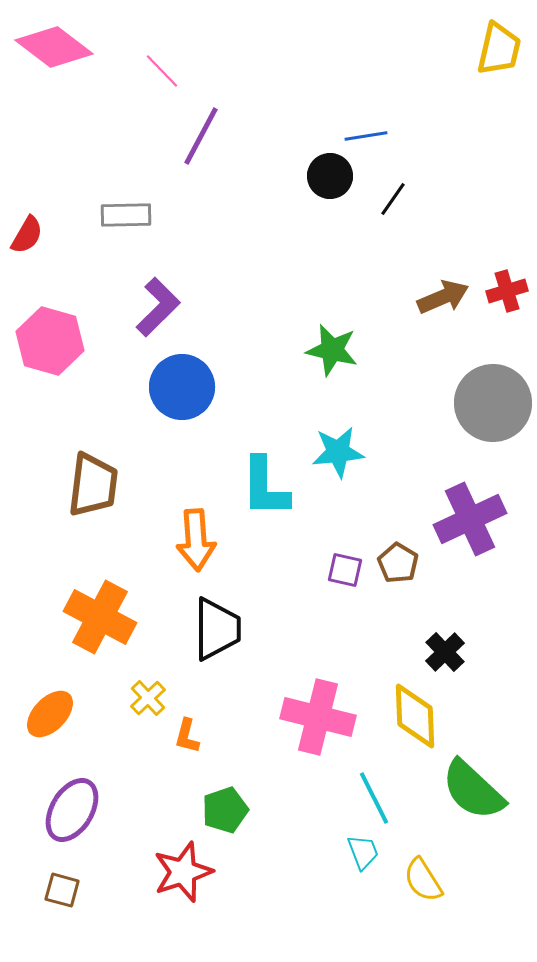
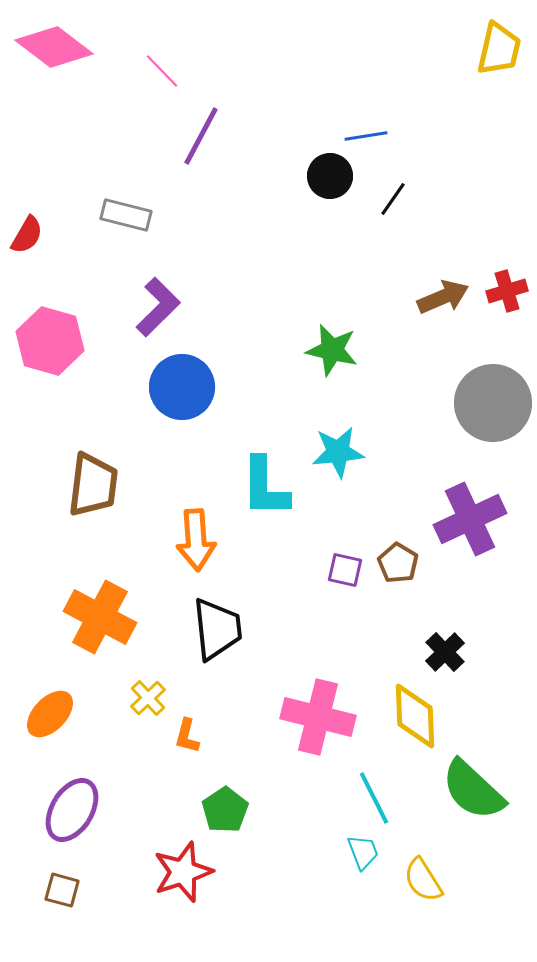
gray rectangle: rotated 15 degrees clockwise
black trapezoid: rotated 6 degrees counterclockwise
green pentagon: rotated 15 degrees counterclockwise
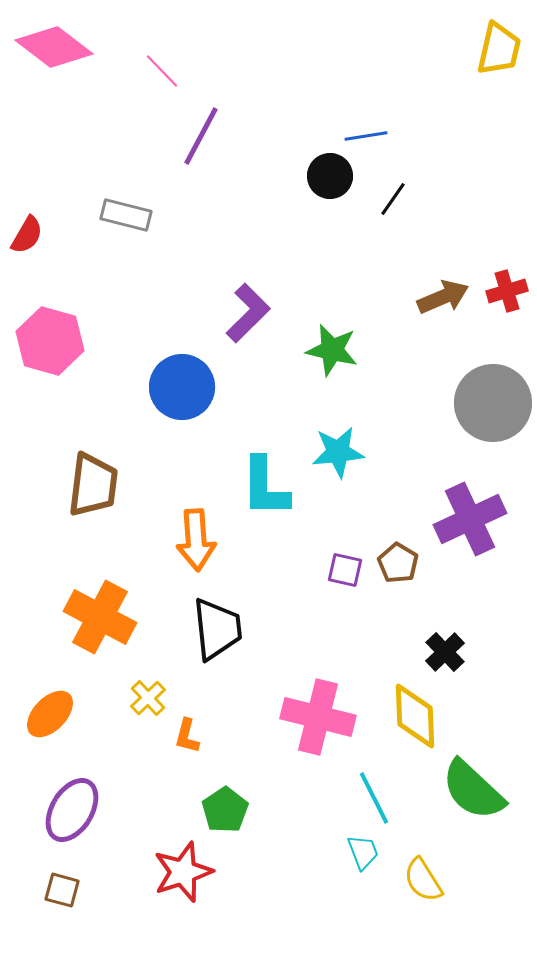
purple L-shape: moved 90 px right, 6 px down
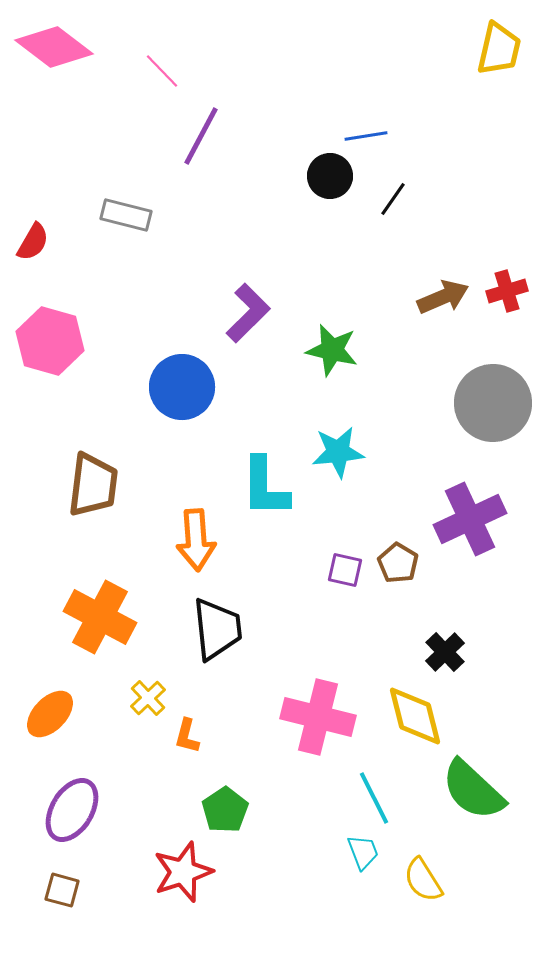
red semicircle: moved 6 px right, 7 px down
yellow diamond: rotated 12 degrees counterclockwise
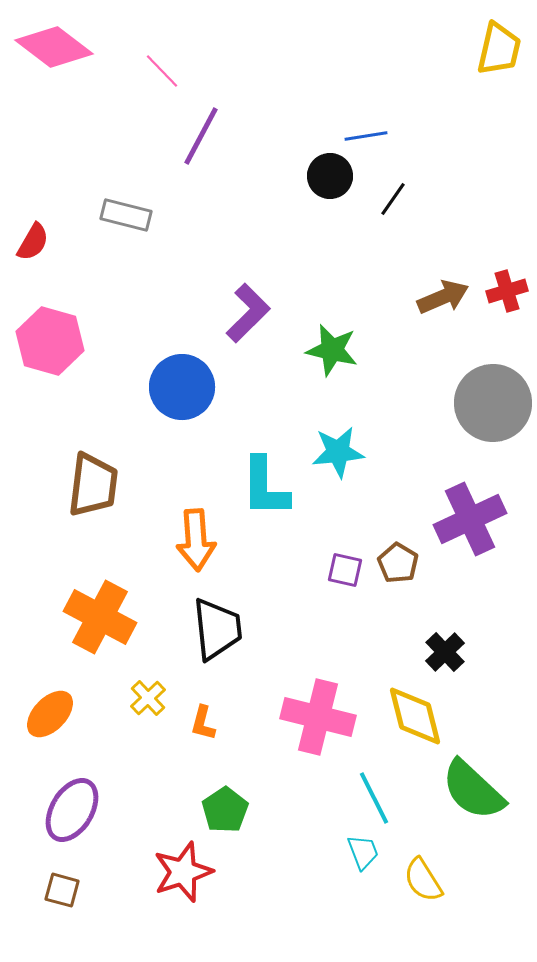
orange L-shape: moved 16 px right, 13 px up
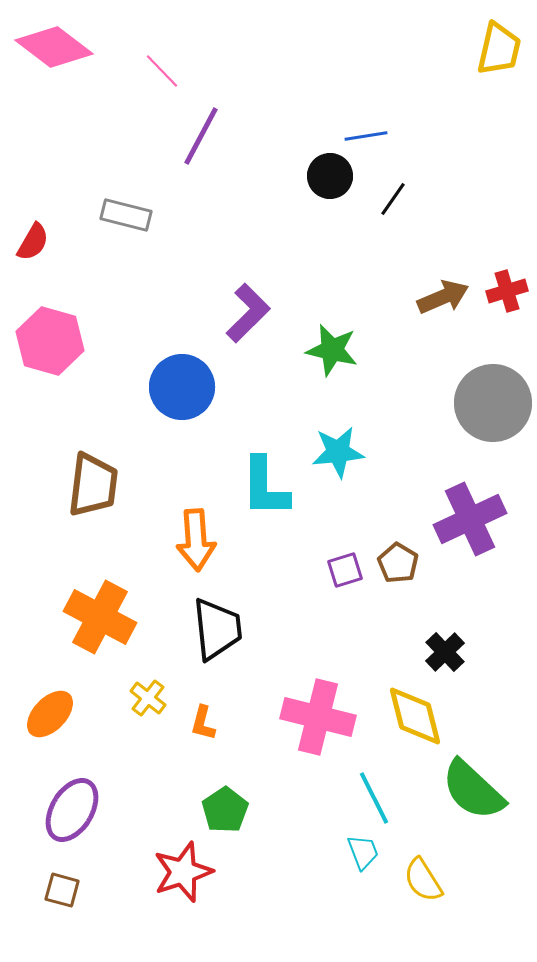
purple square: rotated 30 degrees counterclockwise
yellow cross: rotated 9 degrees counterclockwise
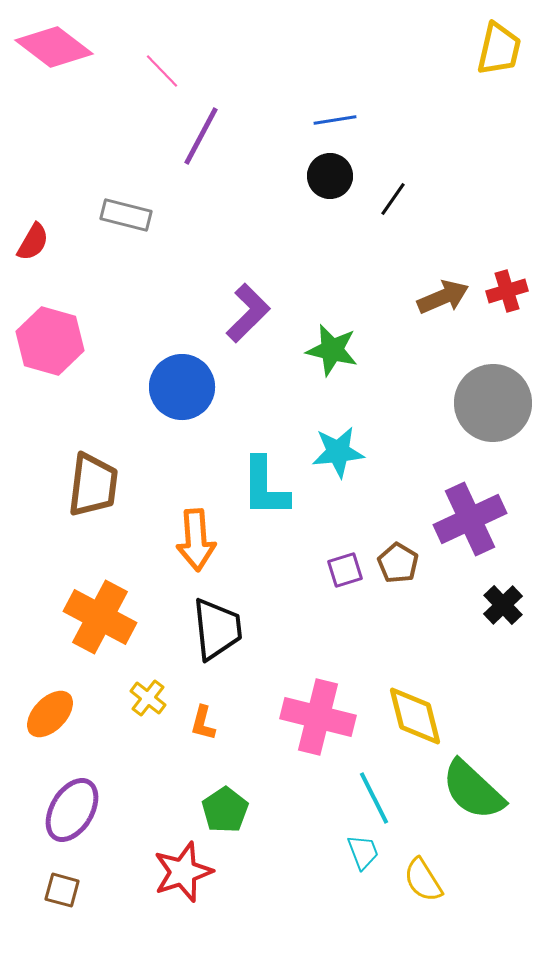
blue line: moved 31 px left, 16 px up
black cross: moved 58 px right, 47 px up
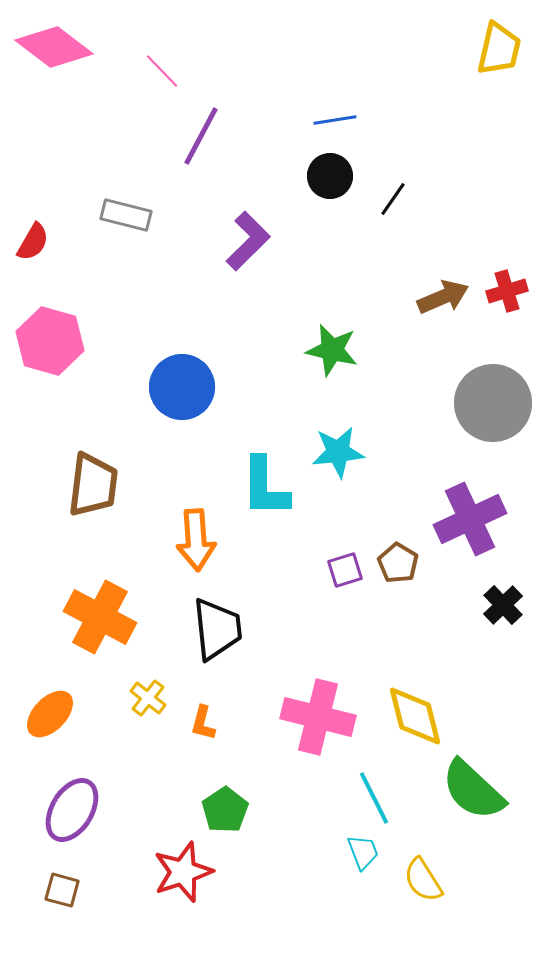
purple L-shape: moved 72 px up
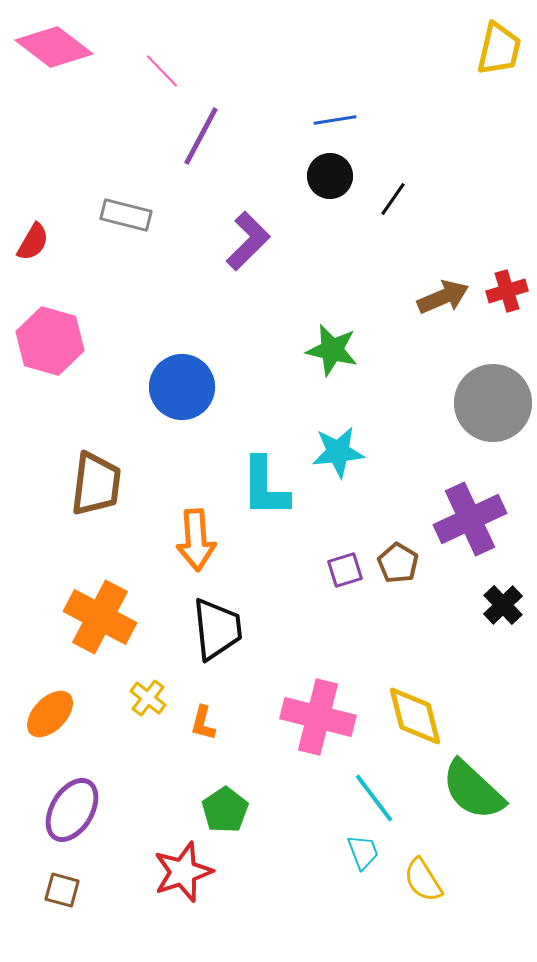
brown trapezoid: moved 3 px right, 1 px up
cyan line: rotated 10 degrees counterclockwise
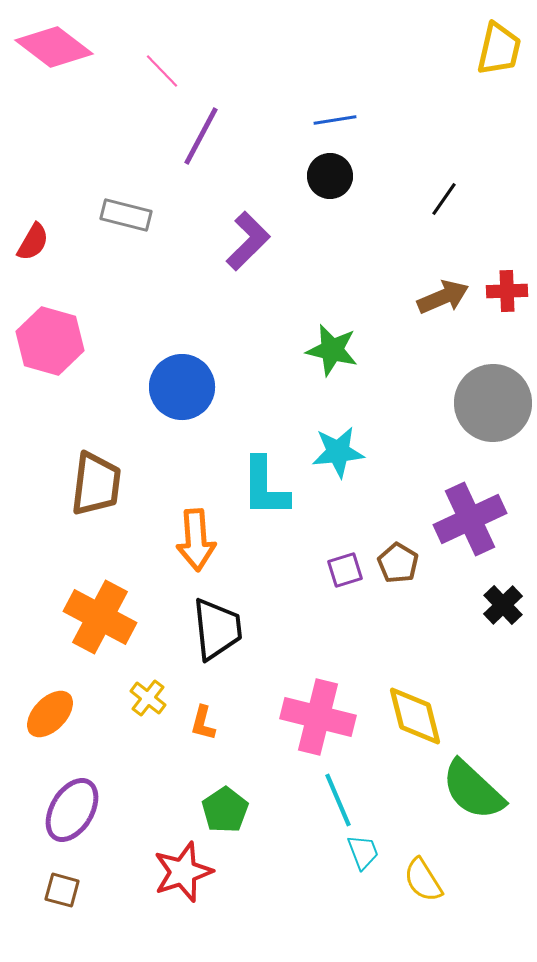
black line: moved 51 px right
red cross: rotated 15 degrees clockwise
cyan line: moved 36 px left, 2 px down; rotated 14 degrees clockwise
